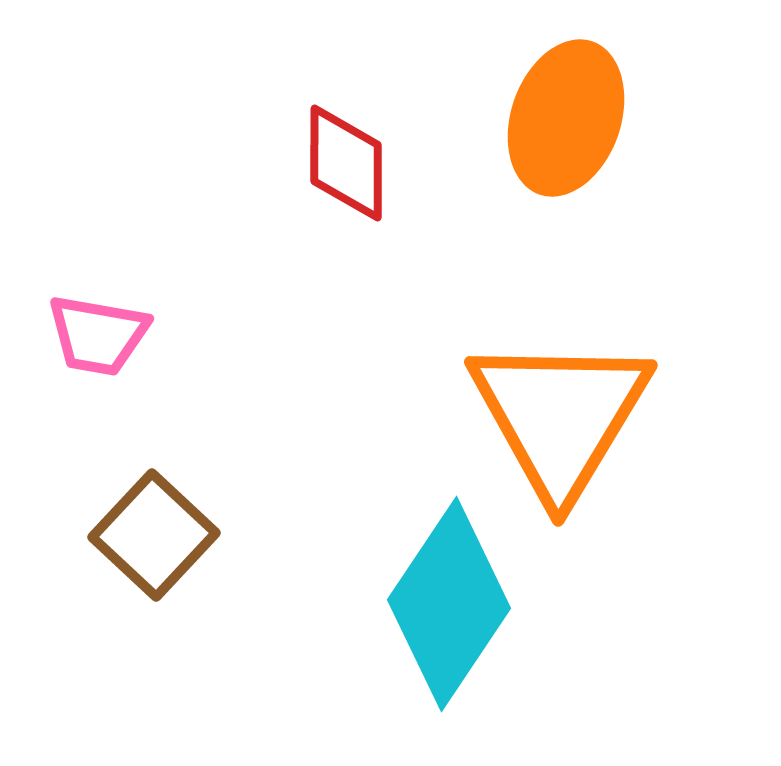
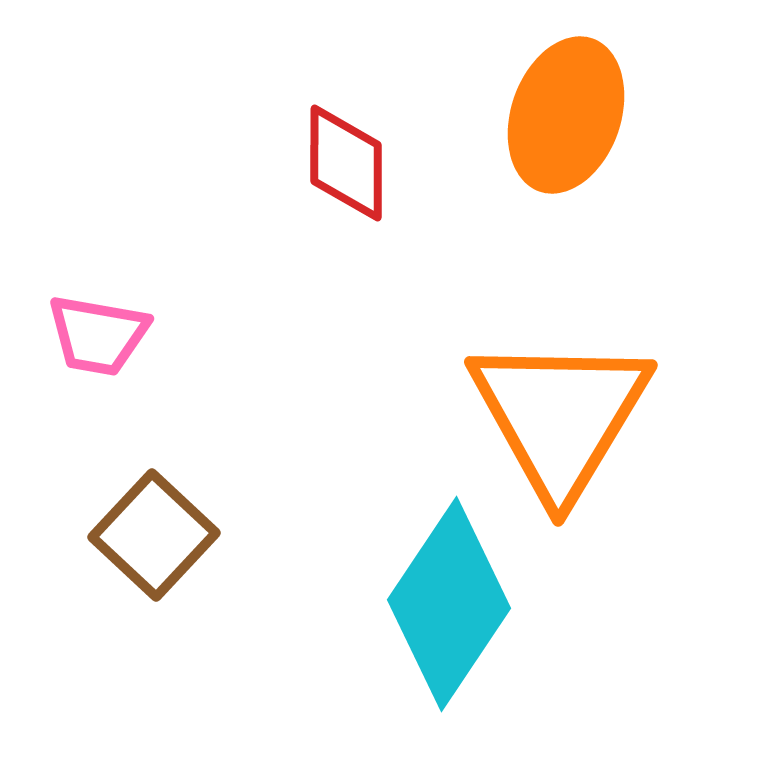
orange ellipse: moved 3 px up
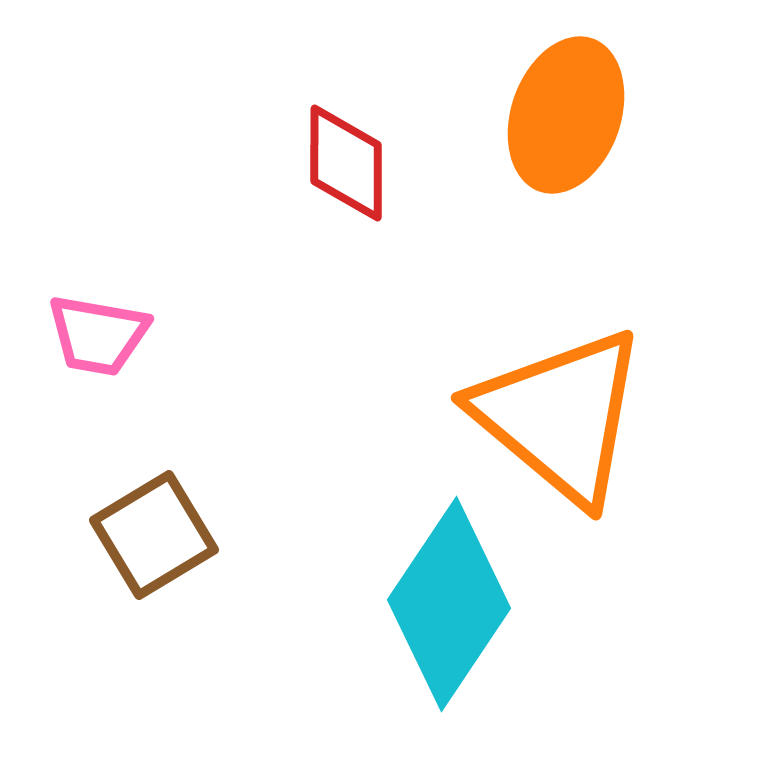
orange triangle: rotated 21 degrees counterclockwise
brown square: rotated 16 degrees clockwise
